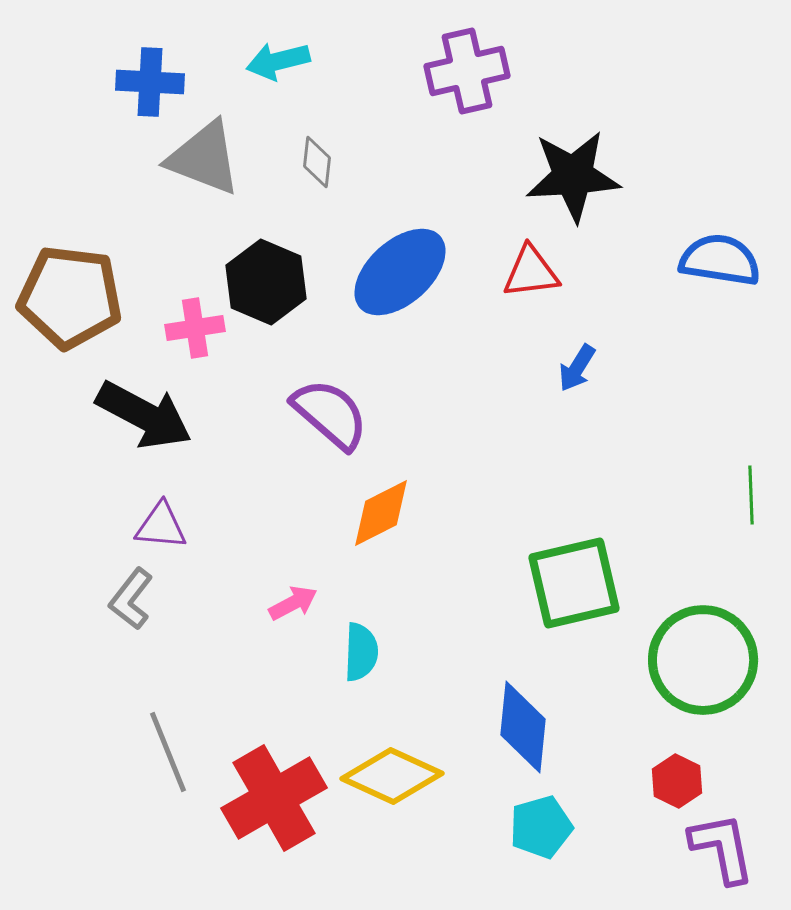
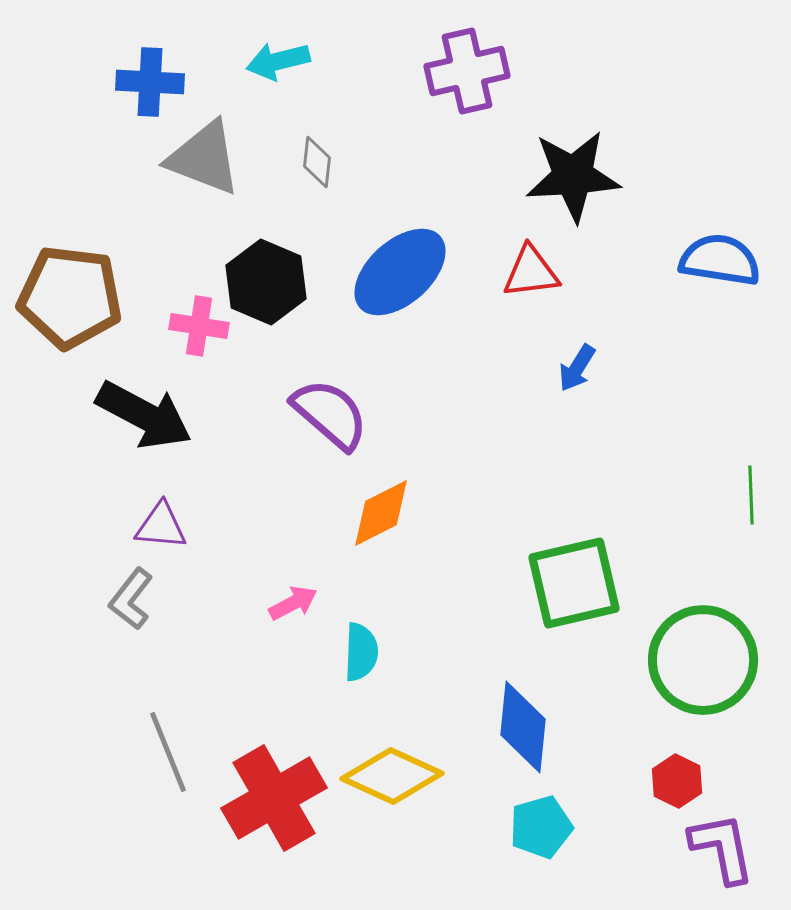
pink cross: moved 4 px right, 2 px up; rotated 18 degrees clockwise
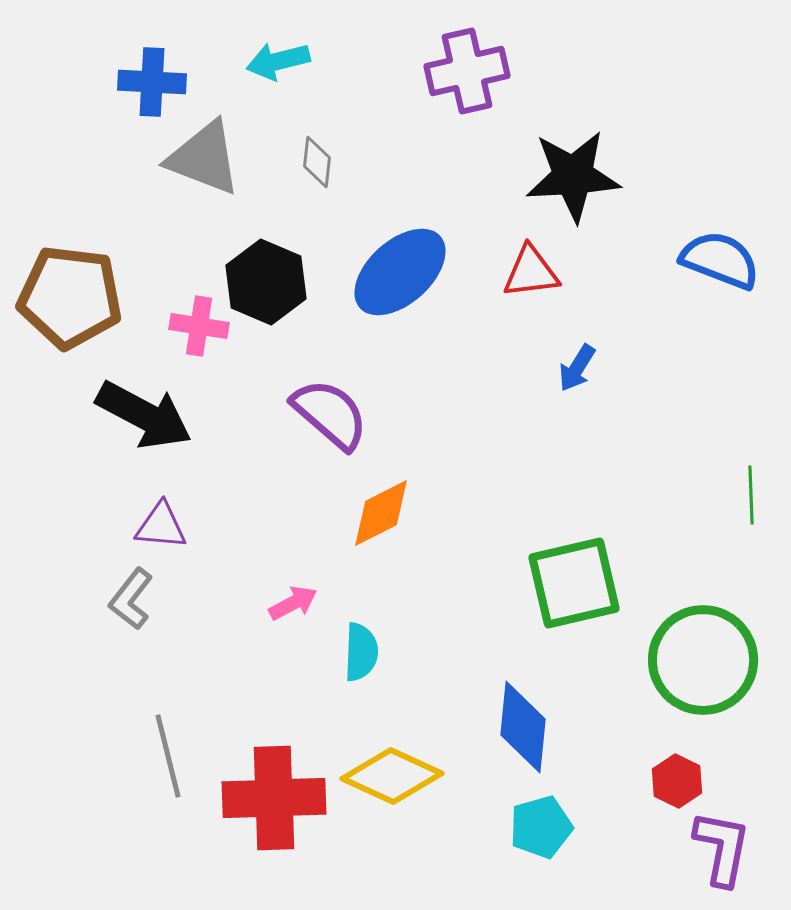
blue cross: moved 2 px right
blue semicircle: rotated 12 degrees clockwise
gray line: moved 4 px down; rotated 8 degrees clockwise
red cross: rotated 28 degrees clockwise
purple L-shape: rotated 22 degrees clockwise
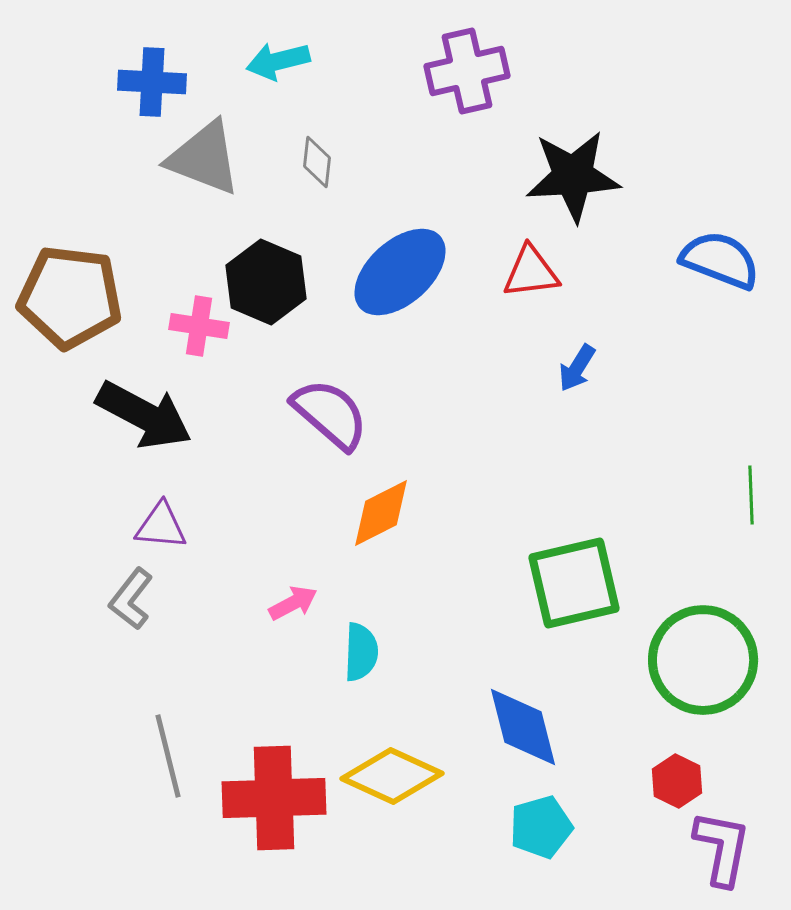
blue diamond: rotated 20 degrees counterclockwise
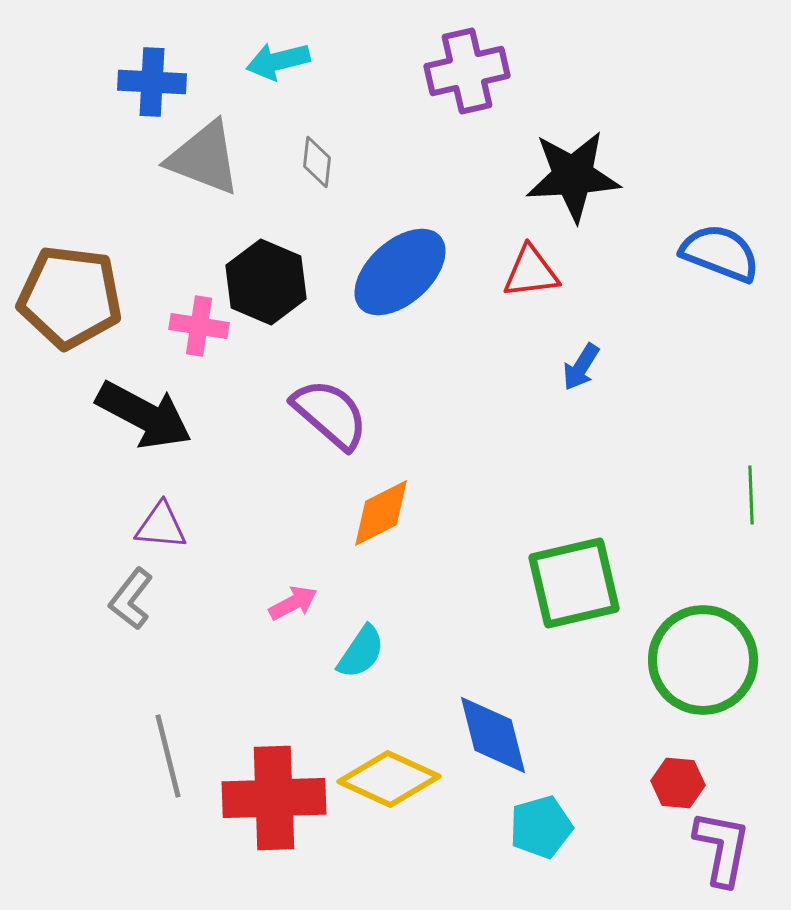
blue semicircle: moved 7 px up
blue arrow: moved 4 px right, 1 px up
cyan semicircle: rotated 32 degrees clockwise
blue diamond: moved 30 px left, 8 px down
yellow diamond: moved 3 px left, 3 px down
red hexagon: moved 1 px right, 2 px down; rotated 21 degrees counterclockwise
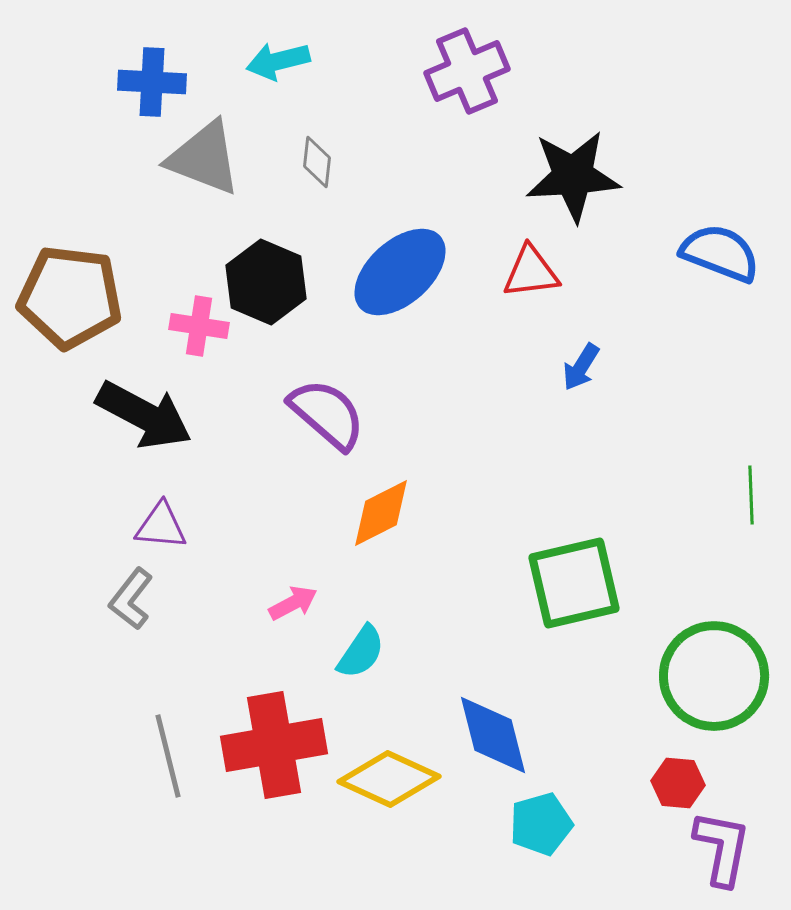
purple cross: rotated 10 degrees counterclockwise
purple semicircle: moved 3 px left
green circle: moved 11 px right, 16 px down
red cross: moved 53 px up; rotated 8 degrees counterclockwise
cyan pentagon: moved 3 px up
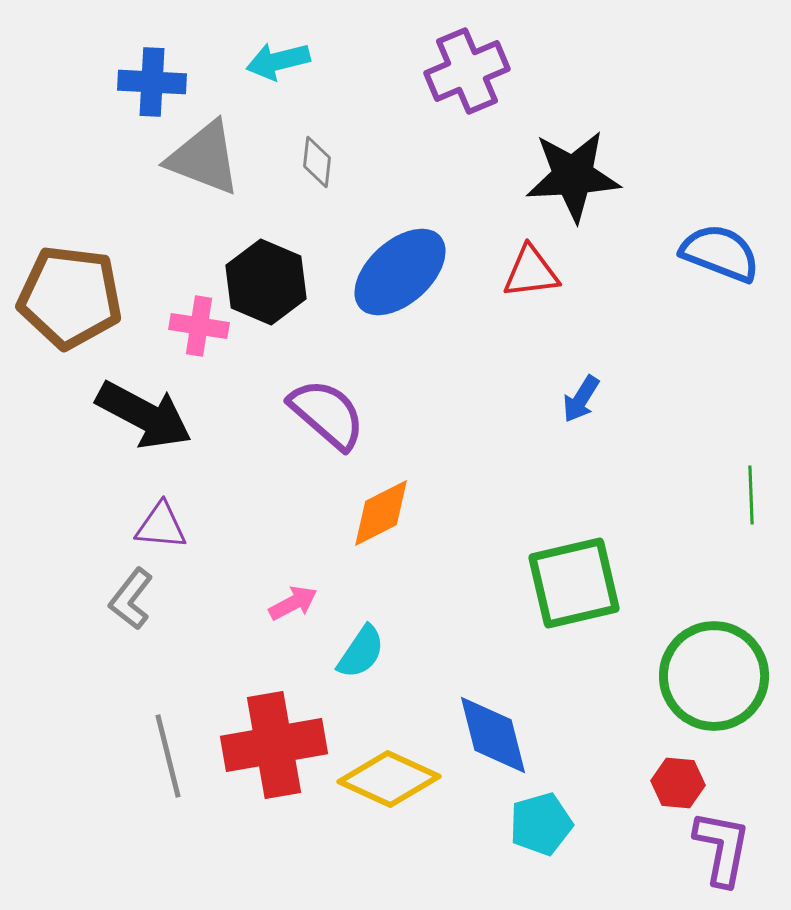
blue arrow: moved 32 px down
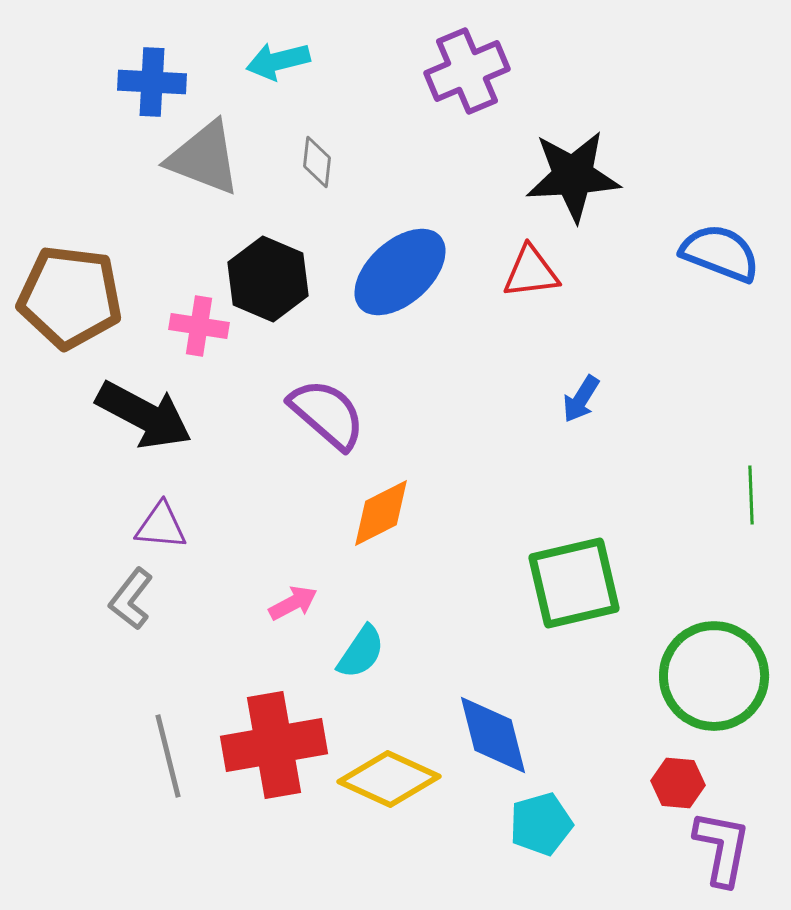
black hexagon: moved 2 px right, 3 px up
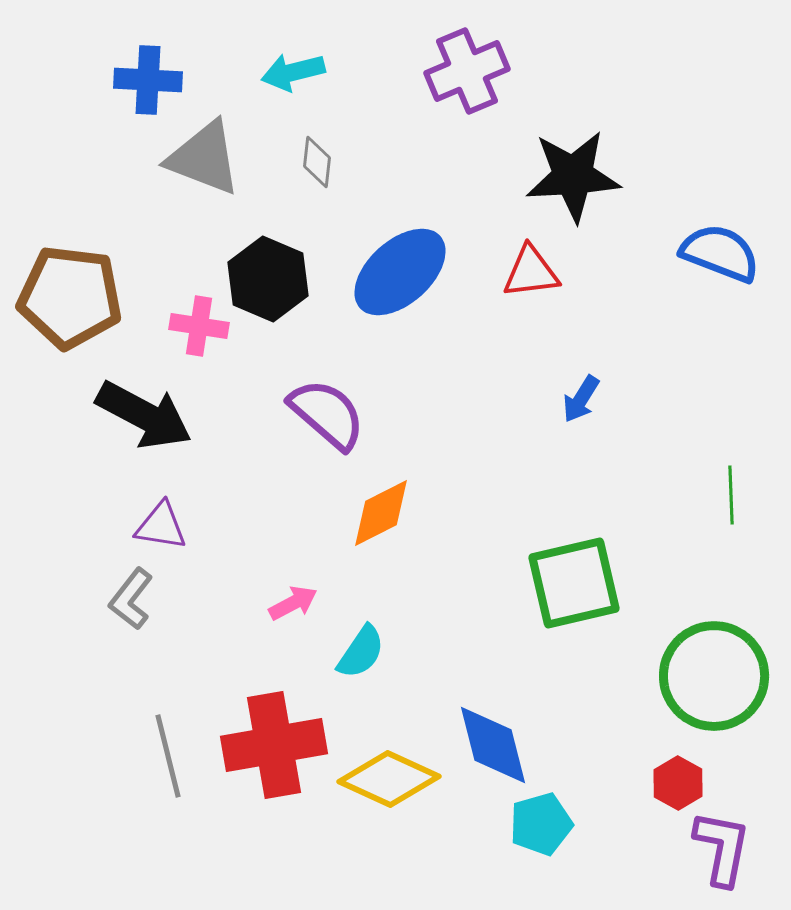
cyan arrow: moved 15 px right, 11 px down
blue cross: moved 4 px left, 2 px up
green line: moved 20 px left
purple triangle: rotated 4 degrees clockwise
blue diamond: moved 10 px down
red hexagon: rotated 24 degrees clockwise
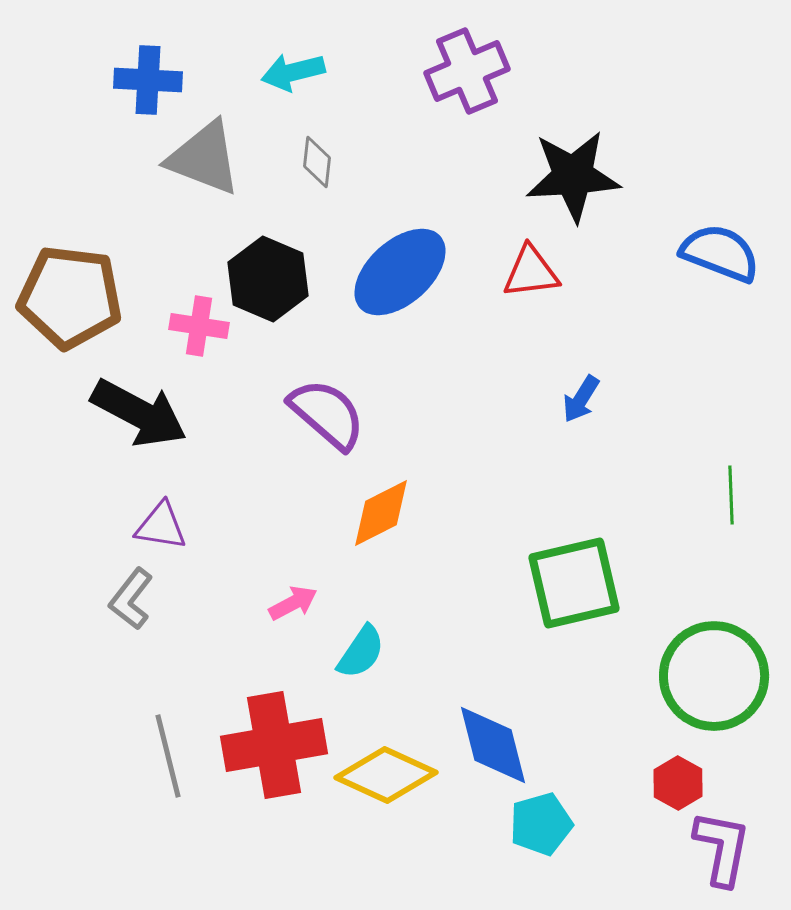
black arrow: moved 5 px left, 2 px up
yellow diamond: moved 3 px left, 4 px up
